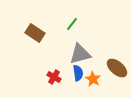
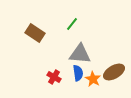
gray triangle: rotated 20 degrees clockwise
brown ellipse: moved 3 px left, 4 px down; rotated 70 degrees counterclockwise
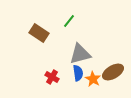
green line: moved 3 px left, 3 px up
brown rectangle: moved 4 px right
gray triangle: rotated 20 degrees counterclockwise
brown ellipse: moved 1 px left
red cross: moved 2 px left
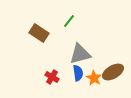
orange star: moved 1 px right, 1 px up
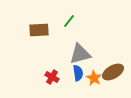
brown rectangle: moved 3 px up; rotated 36 degrees counterclockwise
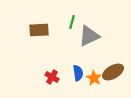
green line: moved 3 px right, 1 px down; rotated 24 degrees counterclockwise
gray triangle: moved 9 px right, 18 px up; rotated 10 degrees counterclockwise
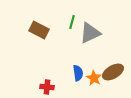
brown rectangle: rotated 30 degrees clockwise
gray triangle: moved 1 px right, 3 px up
red cross: moved 5 px left, 10 px down; rotated 24 degrees counterclockwise
